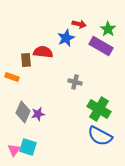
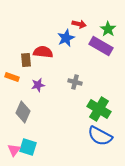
purple star: moved 29 px up
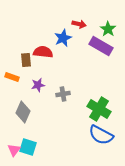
blue star: moved 3 px left
gray cross: moved 12 px left, 12 px down; rotated 24 degrees counterclockwise
blue semicircle: moved 1 px right, 1 px up
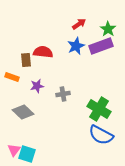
red arrow: rotated 48 degrees counterclockwise
blue star: moved 13 px right, 8 px down
purple rectangle: rotated 50 degrees counterclockwise
purple star: moved 1 px left, 1 px down
gray diamond: rotated 70 degrees counterclockwise
cyan square: moved 1 px left, 7 px down
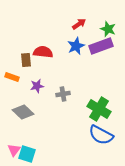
green star: rotated 14 degrees counterclockwise
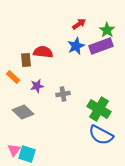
green star: moved 1 px left, 1 px down; rotated 14 degrees clockwise
orange rectangle: moved 1 px right; rotated 24 degrees clockwise
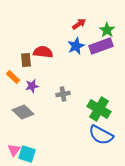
purple star: moved 5 px left
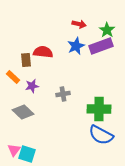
red arrow: rotated 48 degrees clockwise
green cross: rotated 30 degrees counterclockwise
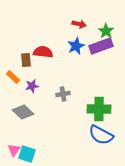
green star: moved 1 px left, 1 px down
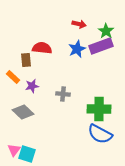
blue star: moved 1 px right, 3 px down
red semicircle: moved 1 px left, 4 px up
gray cross: rotated 16 degrees clockwise
blue semicircle: moved 1 px left, 1 px up
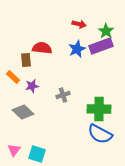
gray cross: moved 1 px down; rotated 24 degrees counterclockwise
cyan square: moved 10 px right
